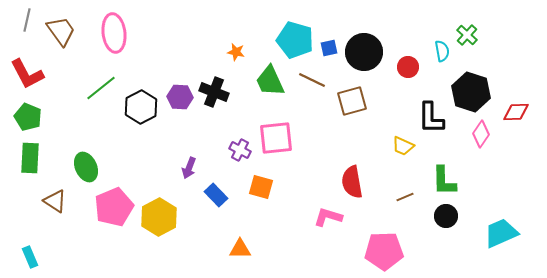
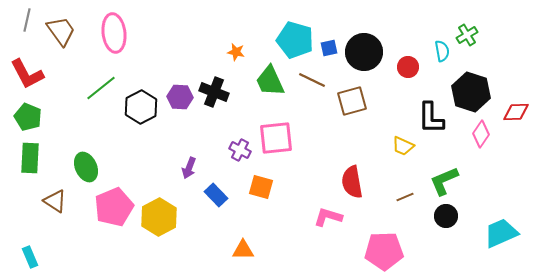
green cross at (467, 35): rotated 15 degrees clockwise
green L-shape at (444, 181): rotated 68 degrees clockwise
orange triangle at (240, 249): moved 3 px right, 1 px down
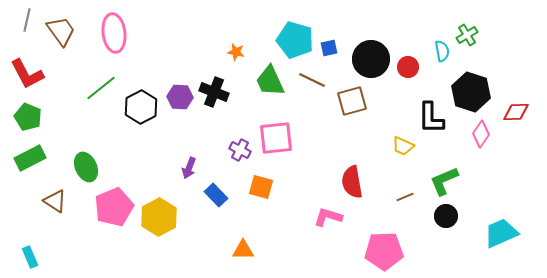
black circle at (364, 52): moved 7 px right, 7 px down
green rectangle at (30, 158): rotated 60 degrees clockwise
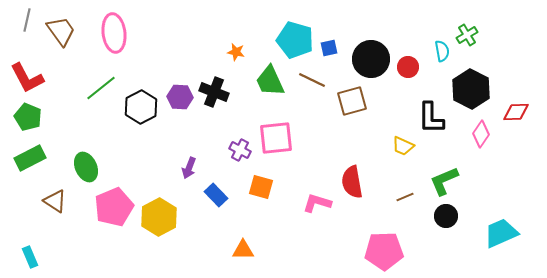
red L-shape at (27, 74): moved 4 px down
black hexagon at (471, 92): moved 3 px up; rotated 9 degrees clockwise
pink L-shape at (328, 217): moved 11 px left, 14 px up
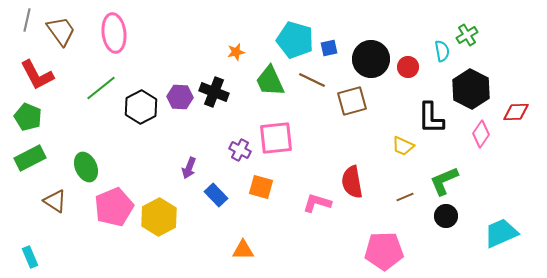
orange star at (236, 52): rotated 24 degrees counterclockwise
red L-shape at (27, 78): moved 10 px right, 3 px up
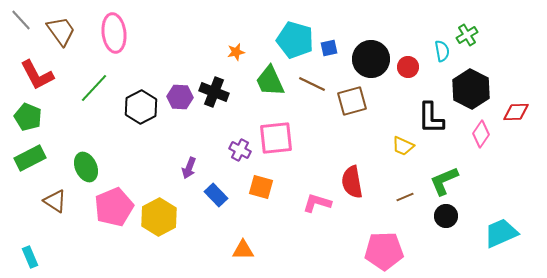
gray line at (27, 20): moved 6 px left; rotated 55 degrees counterclockwise
brown line at (312, 80): moved 4 px down
green line at (101, 88): moved 7 px left; rotated 8 degrees counterclockwise
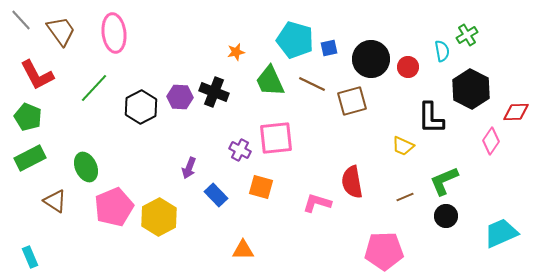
pink diamond at (481, 134): moved 10 px right, 7 px down
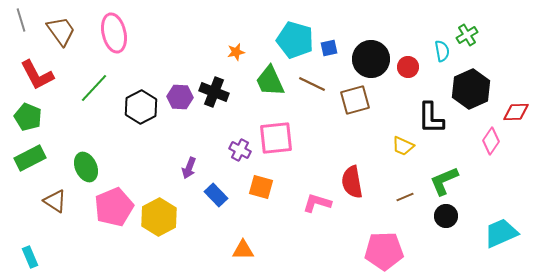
gray line at (21, 20): rotated 25 degrees clockwise
pink ellipse at (114, 33): rotated 6 degrees counterclockwise
black hexagon at (471, 89): rotated 9 degrees clockwise
brown square at (352, 101): moved 3 px right, 1 px up
